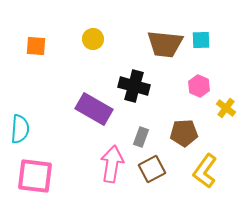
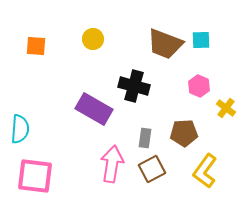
brown trapezoid: rotated 15 degrees clockwise
gray rectangle: moved 4 px right, 1 px down; rotated 12 degrees counterclockwise
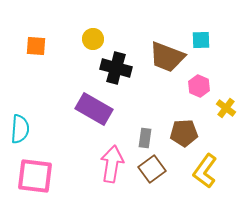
brown trapezoid: moved 2 px right, 13 px down
black cross: moved 18 px left, 18 px up
brown square: rotated 8 degrees counterclockwise
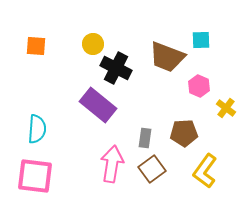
yellow circle: moved 5 px down
black cross: rotated 12 degrees clockwise
purple rectangle: moved 4 px right, 4 px up; rotated 9 degrees clockwise
cyan semicircle: moved 17 px right
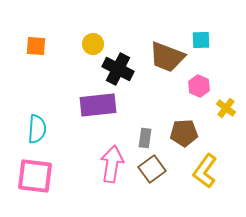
black cross: moved 2 px right, 1 px down
purple rectangle: rotated 45 degrees counterclockwise
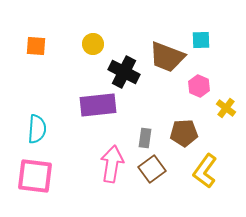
black cross: moved 6 px right, 3 px down
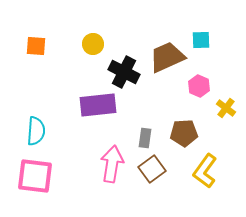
brown trapezoid: rotated 135 degrees clockwise
cyan semicircle: moved 1 px left, 2 px down
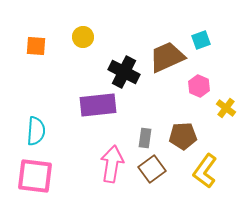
cyan square: rotated 18 degrees counterclockwise
yellow circle: moved 10 px left, 7 px up
brown pentagon: moved 1 px left, 3 px down
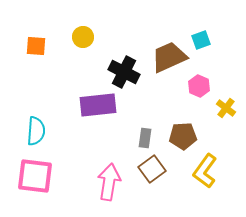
brown trapezoid: moved 2 px right
pink arrow: moved 3 px left, 18 px down
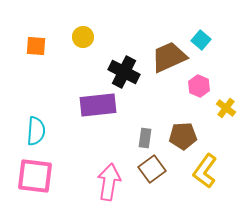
cyan square: rotated 30 degrees counterclockwise
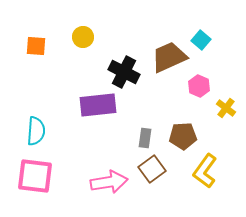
pink arrow: rotated 72 degrees clockwise
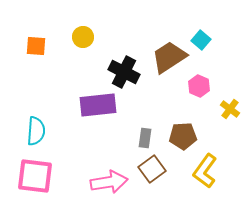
brown trapezoid: rotated 9 degrees counterclockwise
yellow cross: moved 4 px right, 1 px down
